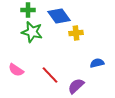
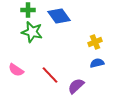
yellow cross: moved 19 px right, 9 px down; rotated 16 degrees counterclockwise
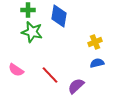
blue diamond: rotated 45 degrees clockwise
